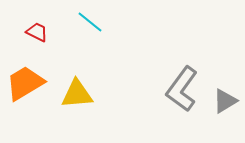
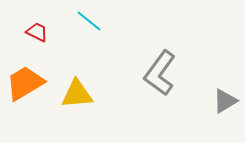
cyan line: moved 1 px left, 1 px up
gray L-shape: moved 22 px left, 16 px up
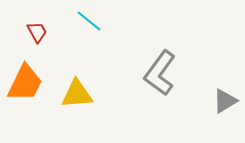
red trapezoid: rotated 35 degrees clockwise
orange trapezoid: rotated 147 degrees clockwise
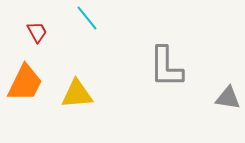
cyan line: moved 2 px left, 3 px up; rotated 12 degrees clockwise
gray L-shape: moved 6 px right, 6 px up; rotated 36 degrees counterclockwise
gray triangle: moved 3 px right, 3 px up; rotated 40 degrees clockwise
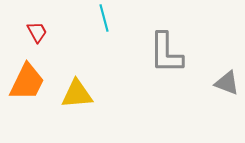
cyan line: moved 17 px right; rotated 24 degrees clockwise
gray L-shape: moved 14 px up
orange trapezoid: moved 2 px right, 1 px up
gray triangle: moved 1 px left, 15 px up; rotated 12 degrees clockwise
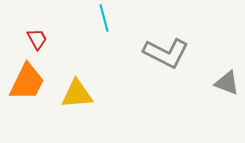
red trapezoid: moved 7 px down
gray L-shape: rotated 63 degrees counterclockwise
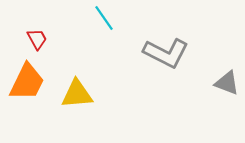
cyan line: rotated 20 degrees counterclockwise
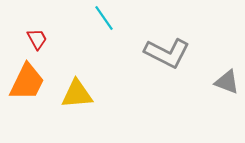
gray L-shape: moved 1 px right
gray triangle: moved 1 px up
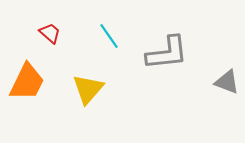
cyan line: moved 5 px right, 18 px down
red trapezoid: moved 13 px right, 6 px up; rotated 20 degrees counterclockwise
gray L-shape: rotated 33 degrees counterclockwise
yellow triangle: moved 11 px right, 5 px up; rotated 44 degrees counterclockwise
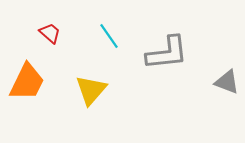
yellow triangle: moved 3 px right, 1 px down
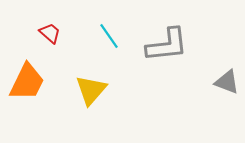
gray L-shape: moved 8 px up
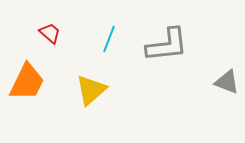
cyan line: moved 3 px down; rotated 56 degrees clockwise
yellow triangle: rotated 8 degrees clockwise
